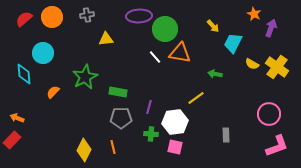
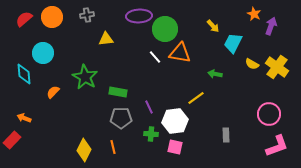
purple arrow: moved 2 px up
green star: rotated 15 degrees counterclockwise
purple line: rotated 40 degrees counterclockwise
orange arrow: moved 7 px right
white hexagon: moved 1 px up
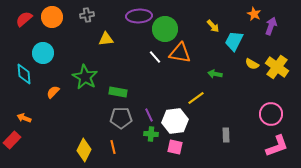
cyan trapezoid: moved 1 px right, 2 px up
purple line: moved 8 px down
pink circle: moved 2 px right
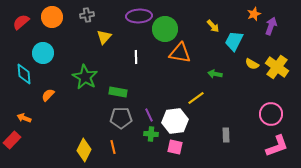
orange star: rotated 24 degrees clockwise
red semicircle: moved 3 px left, 3 px down
yellow triangle: moved 2 px left, 2 px up; rotated 42 degrees counterclockwise
white line: moved 19 px left; rotated 40 degrees clockwise
orange semicircle: moved 5 px left, 3 px down
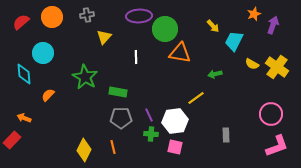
purple arrow: moved 2 px right, 1 px up
green arrow: rotated 24 degrees counterclockwise
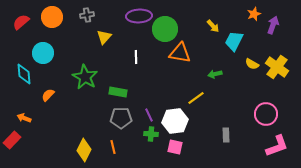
pink circle: moved 5 px left
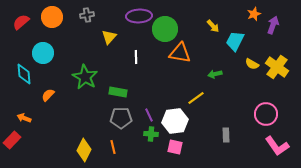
yellow triangle: moved 5 px right
cyan trapezoid: moved 1 px right
pink L-shape: rotated 75 degrees clockwise
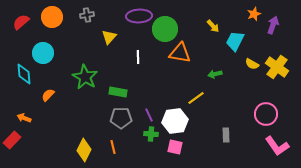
white line: moved 2 px right
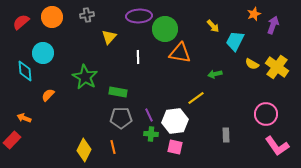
cyan diamond: moved 1 px right, 3 px up
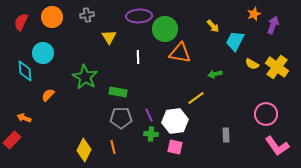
red semicircle: rotated 24 degrees counterclockwise
yellow triangle: rotated 14 degrees counterclockwise
